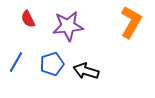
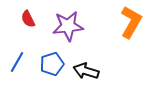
blue line: moved 1 px right
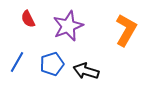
orange L-shape: moved 5 px left, 8 px down
purple star: rotated 16 degrees counterclockwise
